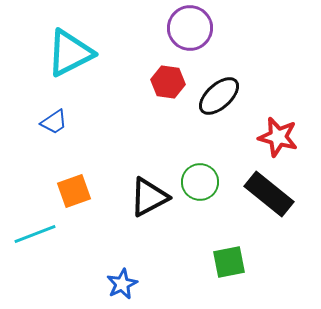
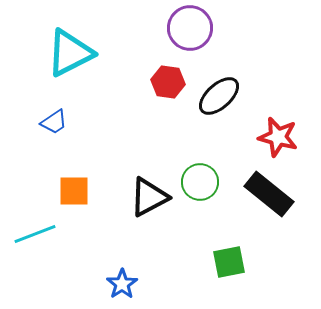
orange square: rotated 20 degrees clockwise
blue star: rotated 8 degrees counterclockwise
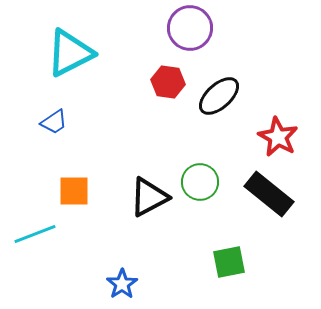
red star: rotated 15 degrees clockwise
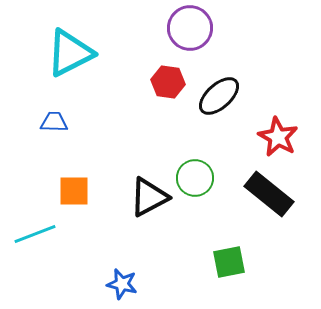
blue trapezoid: rotated 144 degrees counterclockwise
green circle: moved 5 px left, 4 px up
blue star: rotated 24 degrees counterclockwise
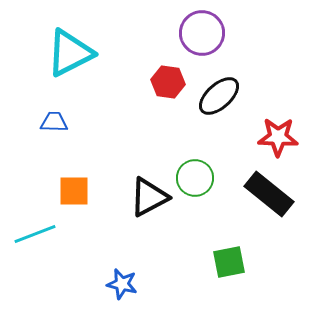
purple circle: moved 12 px right, 5 px down
red star: rotated 27 degrees counterclockwise
